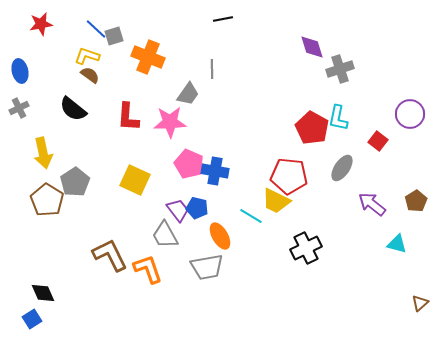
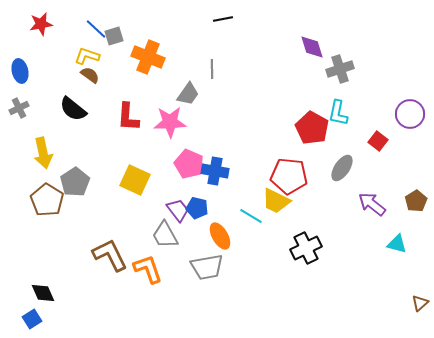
cyan L-shape at (338, 118): moved 5 px up
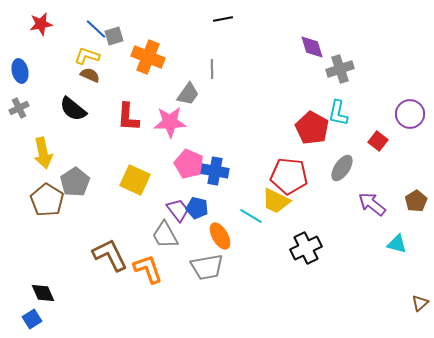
brown semicircle at (90, 75): rotated 12 degrees counterclockwise
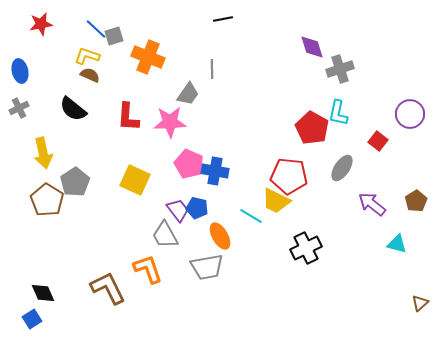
brown L-shape at (110, 255): moved 2 px left, 33 px down
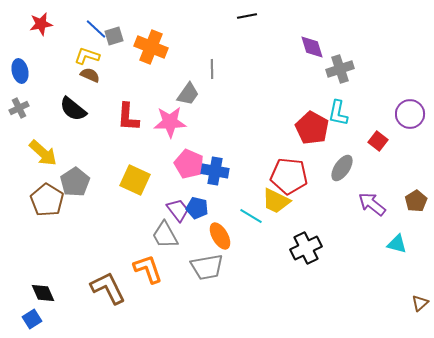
black line at (223, 19): moved 24 px right, 3 px up
orange cross at (148, 57): moved 3 px right, 10 px up
yellow arrow at (43, 153): rotated 36 degrees counterclockwise
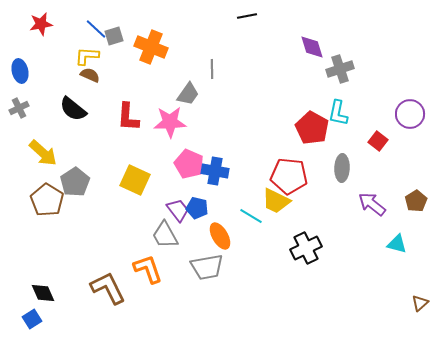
yellow L-shape at (87, 56): rotated 15 degrees counterclockwise
gray ellipse at (342, 168): rotated 32 degrees counterclockwise
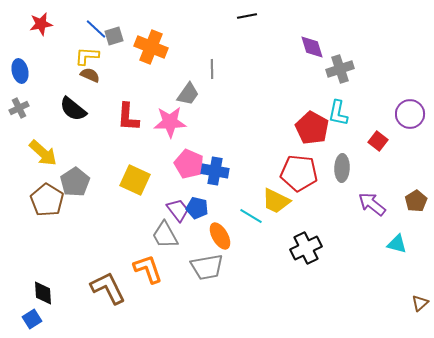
red pentagon at (289, 176): moved 10 px right, 3 px up
black diamond at (43, 293): rotated 20 degrees clockwise
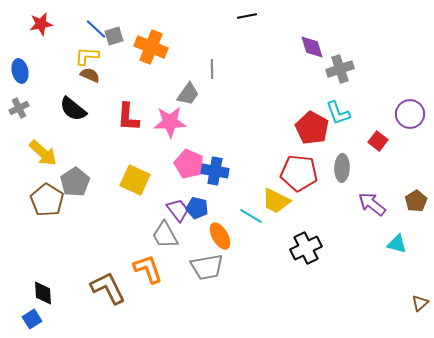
cyan L-shape at (338, 113): rotated 32 degrees counterclockwise
